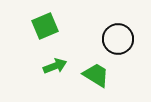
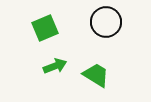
green square: moved 2 px down
black circle: moved 12 px left, 17 px up
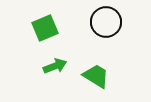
green trapezoid: moved 1 px down
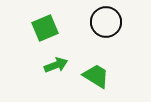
green arrow: moved 1 px right, 1 px up
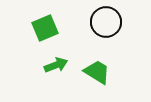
green trapezoid: moved 1 px right, 4 px up
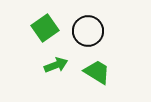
black circle: moved 18 px left, 9 px down
green square: rotated 12 degrees counterclockwise
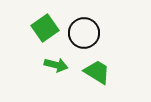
black circle: moved 4 px left, 2 px down
green arrow: rotated 35 degrees clockwise
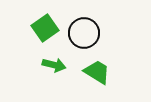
green arrow: moved 2 px left
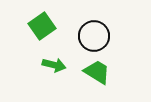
green square: moved 3 px left, 2 px up
black circle: moved 10 px right, 3 px down
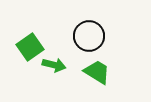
green square: moved 12 px left, 21 px down
black circle: moved 5 px left
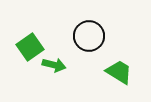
green trapezoid: moved 22 px right
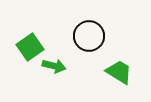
green arrow: moved 1 px down
